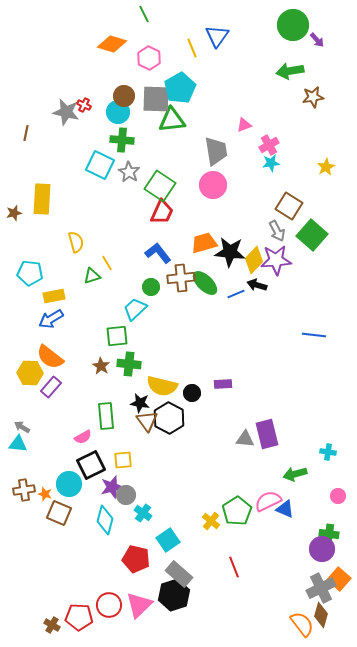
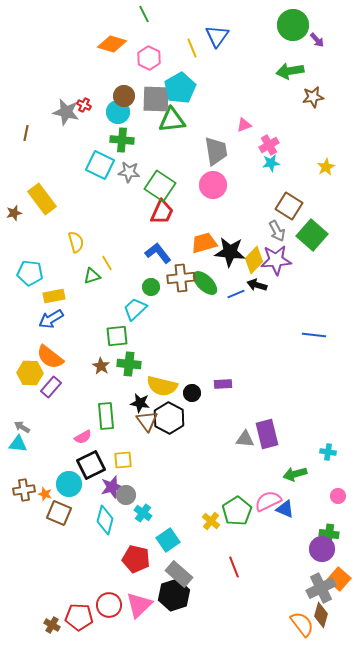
gray star at (129, 172): rotated 25 degrees counterclockwise
yellow rectangle at (42, 199): rotated 40 degrees counterclockwise
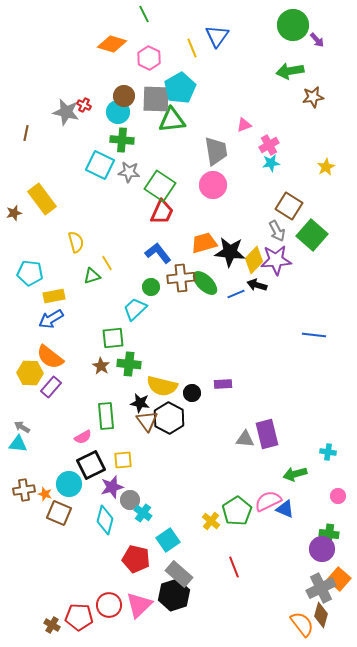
green square at (117, 336): moved 4 px left, 2 px down
gray circle at (126, 495): moved 4 px right, 5 px down
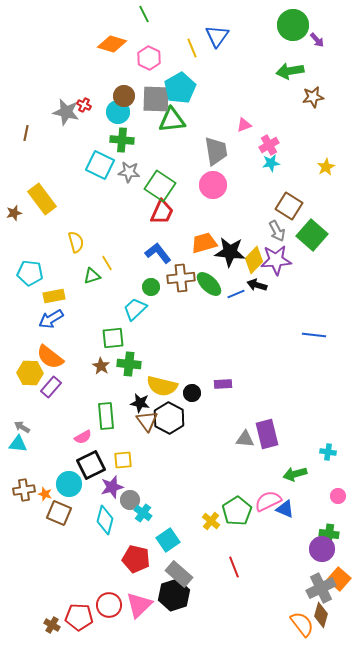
green ellipse at (205, 283): moved 4 px right, 1 px down
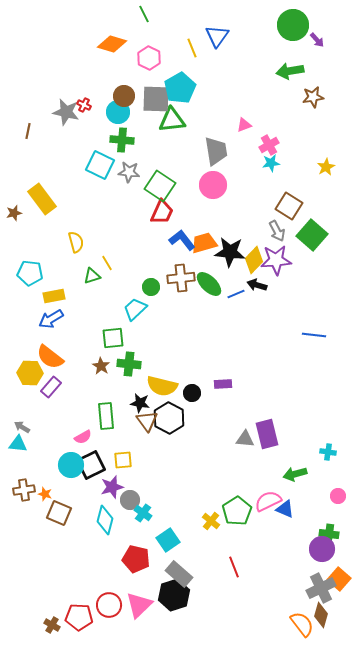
brown line at (26, 133): moved 2 px right, 2 px up
blue L-shape at (158, 253): moved 24 px right, 13 px up
cyan circle at (69, 484): moved 2 px right, 19 px up
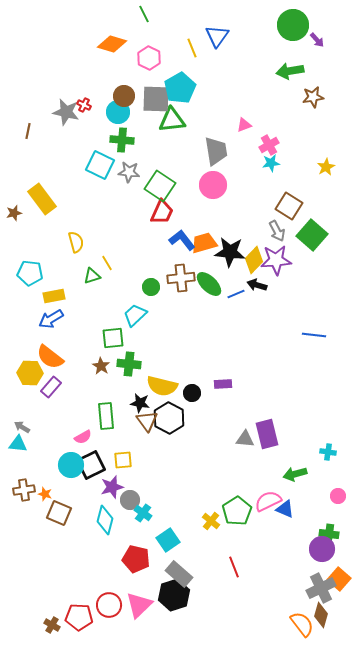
cyan trapezoid at (135, 309): moved 6 px down
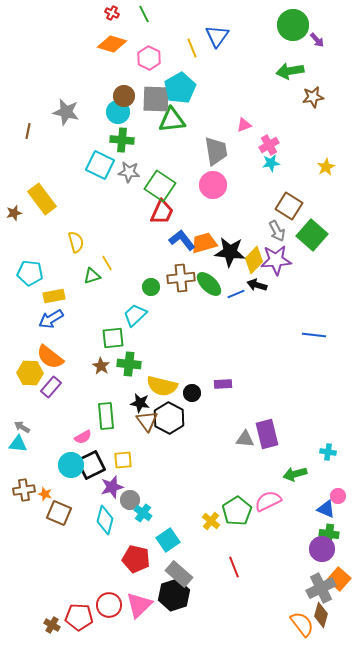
red cross at (84, 105): moved 28 px right, 92 px up
blue triangle at (285, 509): moved 41 px right
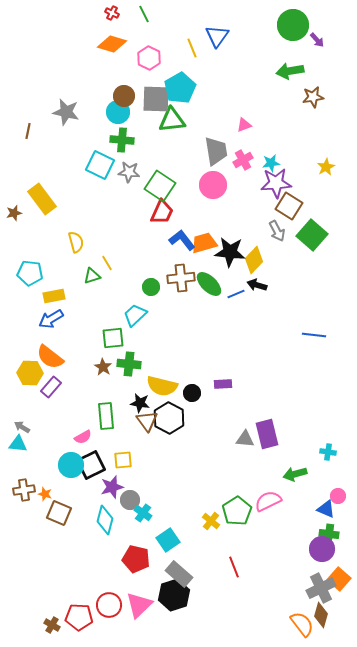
pink cross at (269, 145): moved 26 px left, 15 px down
purple star at (276, 260): moved 77 px up
brown star at (101, 366): moved 2 px right, 1 px down
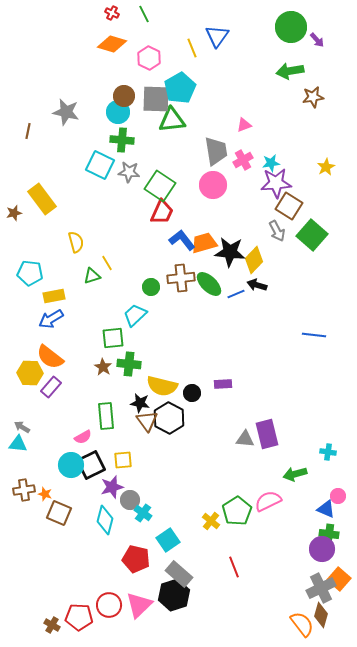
green circle at (293, 25): moved 2 px left, 2 px down
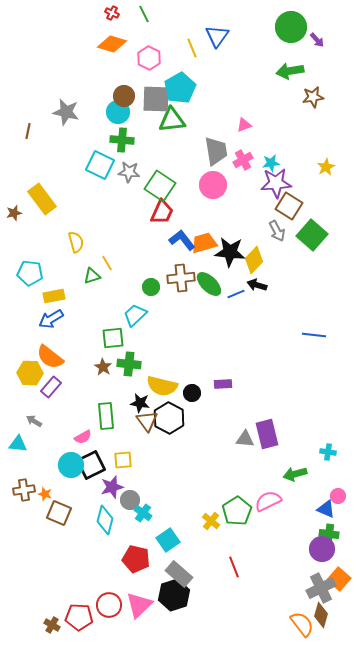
gray arrow at (22, 427): moved 12 px right, 6 px up
